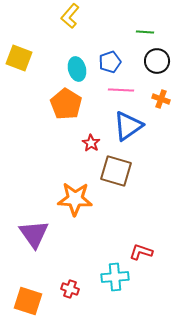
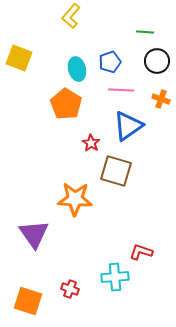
yellow L-shape: moved 1 px right
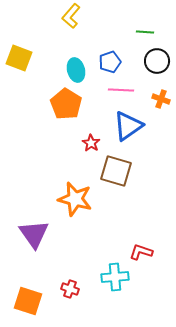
cyan ellipse: moved 1 px left, 1 px down
orange star: rotated 12 degrees clockwise
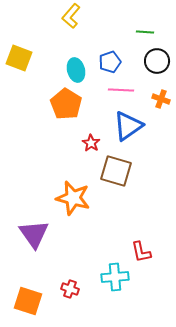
orange star: moved 2 px left, 1 px up
red L-shape: rotated 120 degrees counterclockwise
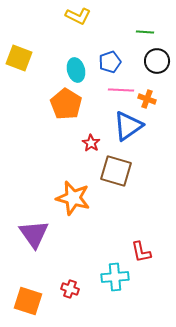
yellow L-shape: moved 7 px right; rotated 105 degrees counterclockwise
orange cross: moved 14 px left
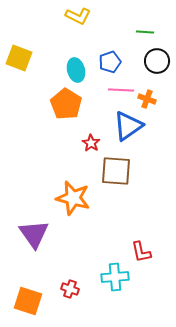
brown square: rotated 12 degrees counterclockwise
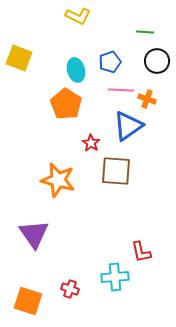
orange star: moved 15 px left, 18 px up
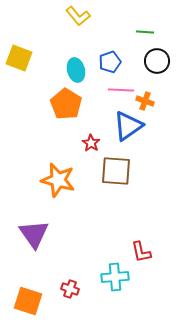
yellow L-shape: rotated 25 degrees clockwise
orange cross: moved 2 px left, 2 px down
